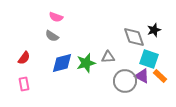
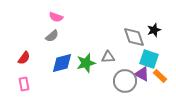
gray semicircle: rotated 72 degrees counterclockwise
purple triangle: moved 2 px up
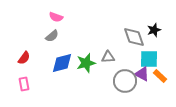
cyan square: rotated 18 degrees counterclockwise
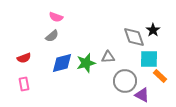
black star: moved 1 px left; rotated 16 degrees counterclockwise
red semicircle: rotated 32 degrees clockwise
purple triangle: moved 21 px down
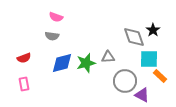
gray semicircle: rotated 48 degrees clockwise
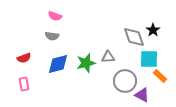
pink semicircle: moved 1 px left, 1 px up
blue diamond: moved 4 px left, 1 px down
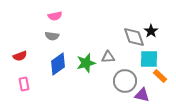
pink semicircle: rotated 32 degrees counterclockwise
black star: moved 2 px left, 1 px down
red semicircle: moved 4 px left, 2 px up
blue diamond: rotated 20 degrees counterclockwise
purple triangle: rotated 14 degrees counterclockwise
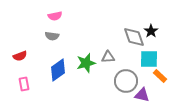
blue diamond: moved 6 px down
gray circle: moved 1 px right
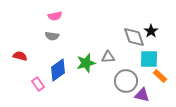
red semicircle: rotated 144 degrees counterclockwise
pink rectangle: moved 14 px right; rotated 24 degrees counterclockwise
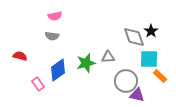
purple triangle: moved 5 px left
